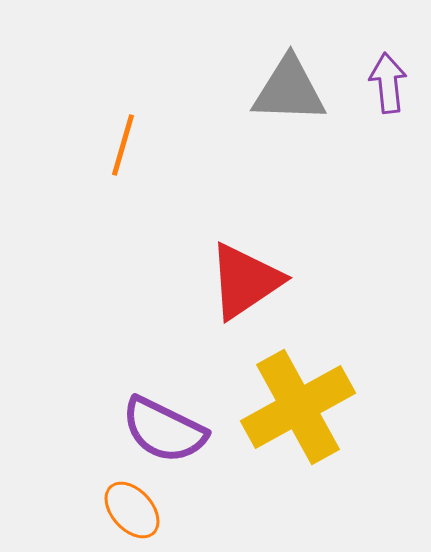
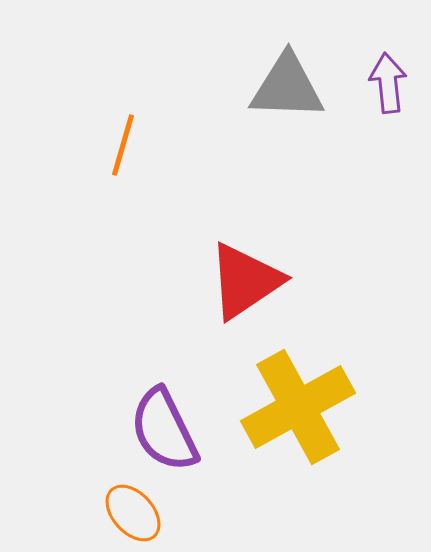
gray triangle: moved 2 px left, 3 px up
purple semicircle: rotated 38 degrees clockwise
orange ellipse: moved 1 px right, 3 px down
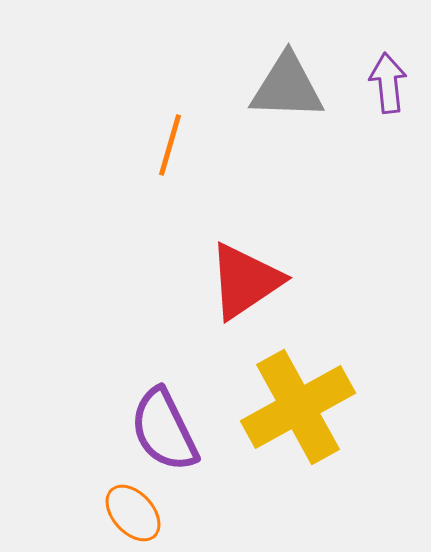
orange line: moved 47 px right
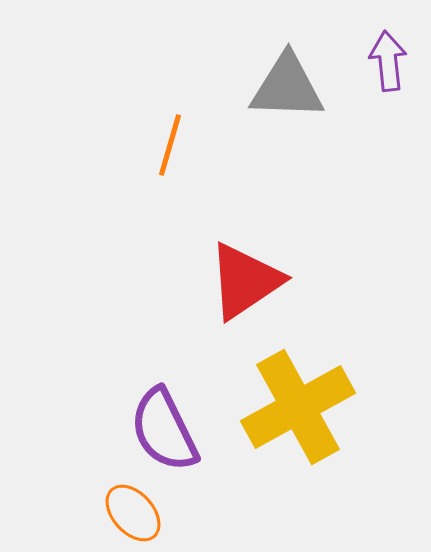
purple arrow: moved 22 px up
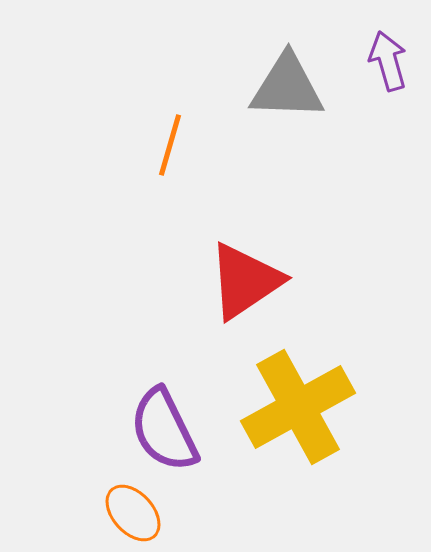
purple arrow: rotated 10 degrees counterclockwise
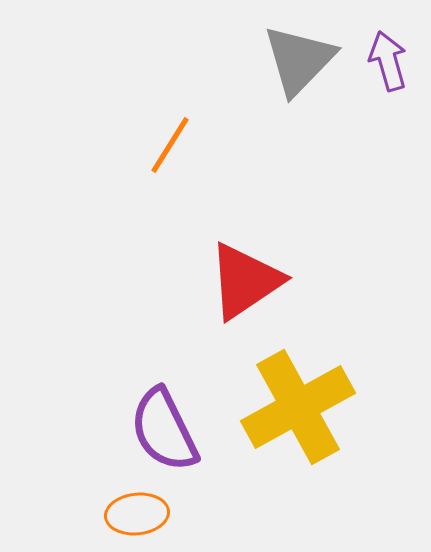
gray triangle: moved 12 px right, 27 px up; rotated 48 degrees counterclockwise
orange line: rotated 16 degrees clockwise
orange ellipse: moved 4 px right, 1 px down; rotated 54 degrees counterclockwise
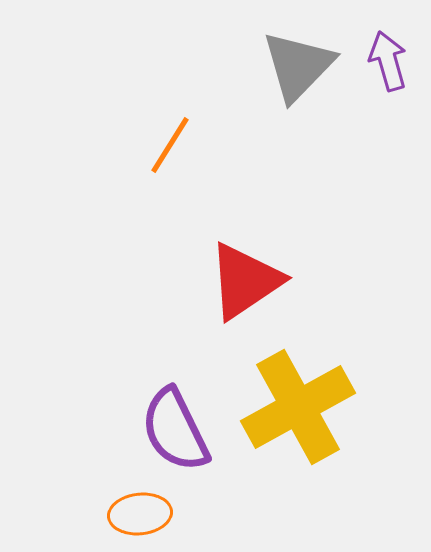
gray triangle: moved 1 px left, 6 px down
purple semicircle: moved 11 px right
orange ellipse: moved 3 px right
